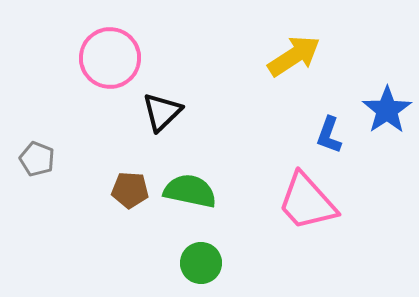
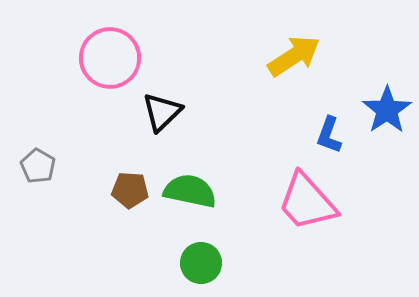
gray pentagon: moved 1 px right, 7 px down; rotated 8 degrees clockwise
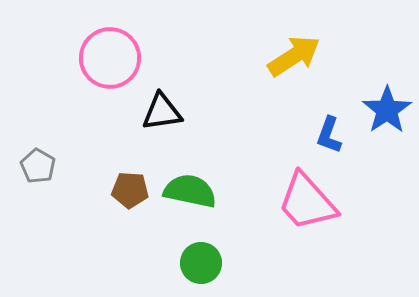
black triangle: rotated 36 degrees clockwise
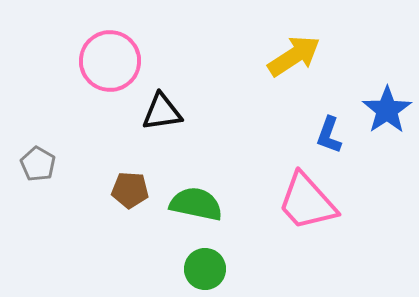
pink circle: moved 3 px down
gray pentagon: moved 2 px up
green semicircle: moved 6 px right, 13 px down
green circle: moved 4 px right, 6 px down
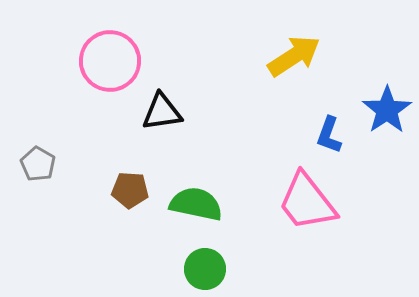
pink trapezoid: rotated 4 degrees clockwise
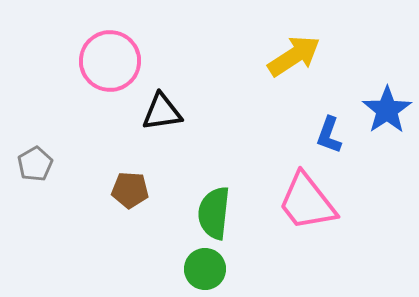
gray pentagon: moved 3 px left; rotated 12 degrees clockwise
green semicircle: moved 18 px right, 9 px down; rotated 96 degrees counterclockwise
